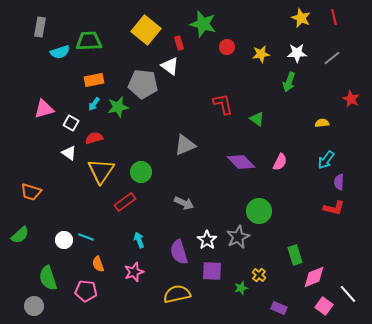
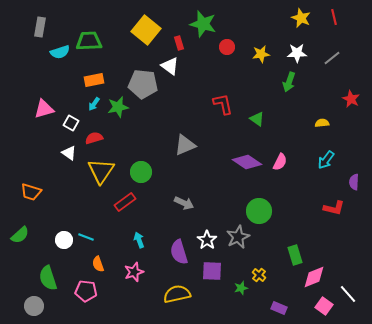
purple diamond at (241, 162): moved 6 px right; rotated 12 degrees counterclockwise
purple semicircle at (339, 182): moved 15 px right
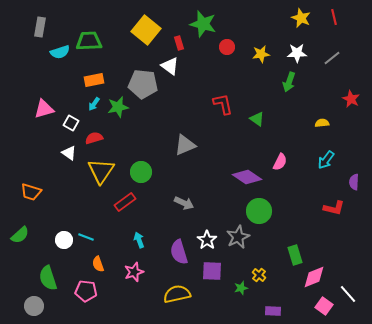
purple diamond at (247, 162): moved 15 px down
purple rectangle at (279, 308): moved 6 px left, 3 px down; rotated 21 degrees counterclockwise
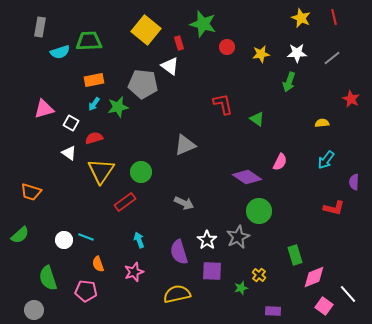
gray circle at (34, 306): moved 4 px down
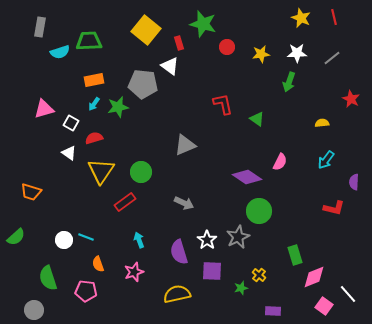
green semicircle at (20, 235): moved 4 px left, 2 px down
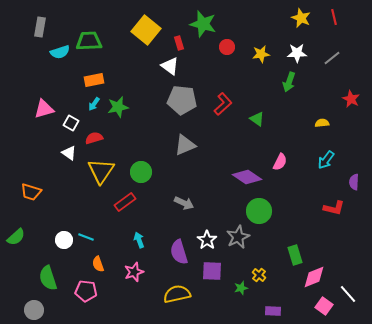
gray pentagon at (143, 84): moved 39 px right, 16 px down
red L-shape at (223, 104): rotated 60 degrees clockwise
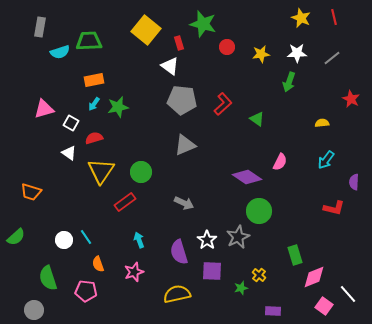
cyan line at (86, 237): rotated 35 degrees clockwise
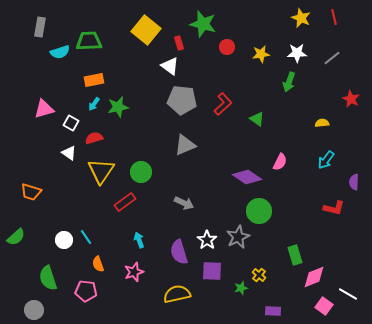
white line at (348, 294): rotated 18 degrees counterclockwise
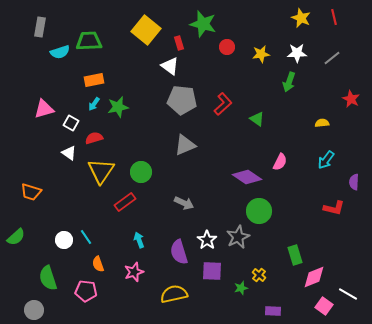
yellow semicircle at (177, 294): moved 3 px left
